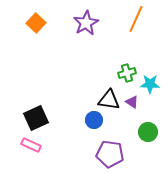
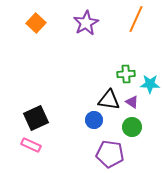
green cross: moved 1 px left, 1 px down; rotated 12 degrees clockwise
green circle: moved 16 px left, 5 px up
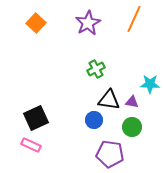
orange line: moved 2 px left
purple star: moved 2 px right
green cross: moved 30 px left, 5 px up; rotated 24 degrees counterclockwise
purple triangle: rotated 24 degrees counterclockwise
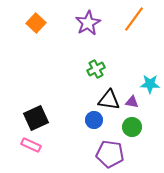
orange line: rotated 12 degrees clockwise
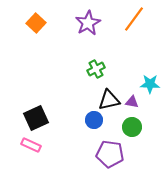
black triangle: rotated 20 degrees counterclockwise
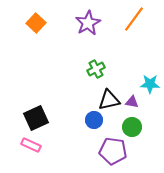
purple pentagon: moved 3 px right, 3 px up
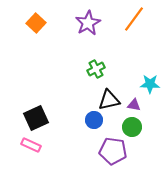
purple triangle: moved 2 px right, 3 px down
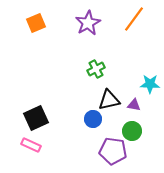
orange square: rotated 24 degrees clockwise
blue circle: moved 1 px left, 1 px up
green circle: moved 4 px down
